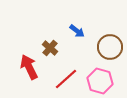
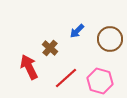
blue arrow: rotated 98 degrees clockwise
brown circle: moved 8 px up
red line: moved 1 px up
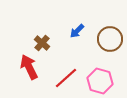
brown cross: moved 8 px left, 5 px up
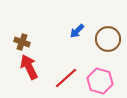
brown circle: moved 2 px left
brown cross: moved 20 px left, 1 px up; rotated 21 degrees counterclockwise
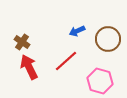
blue arrow: rotated 21 degrees clockwise
brown cross: rotated 14 degrees clockwise
red line: moved 17 px up
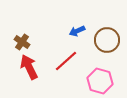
brown circle: moved 1 px left, 1 px down
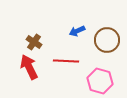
brown cross: moved 12 px right
red line: rotated 45 degrees clockwise
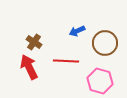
brown circle: moved 2 px left, 3 px down
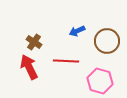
brown circle: moved 2 px right, 2 px up
